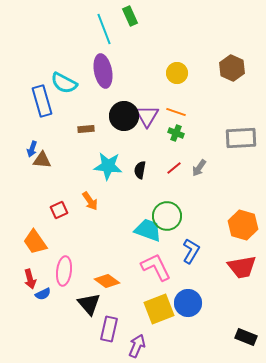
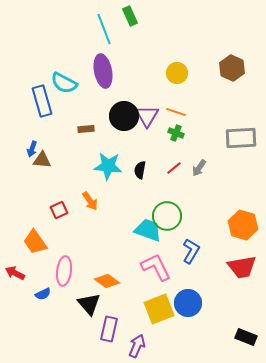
red arrow: moved 15 px left, 6 px up; rotated 132 degrees clockwise
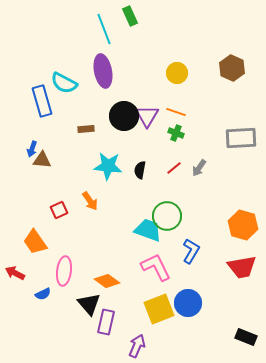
purple rectangle: moved 3 px left, 7 px up
